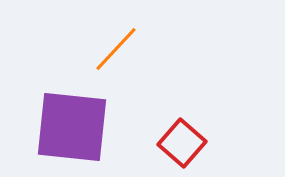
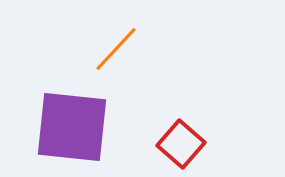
red square: moved 1 px left, 1 px down
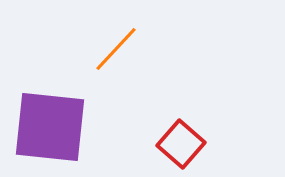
purple square: moved 22 px left
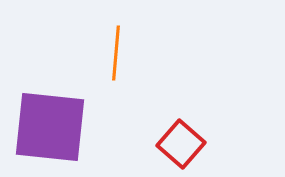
orange line: moved 4 px down; rotated 38 degrees counterclockwise
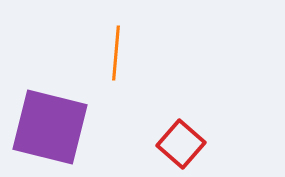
purple square: rotated 8 degrees clockwise
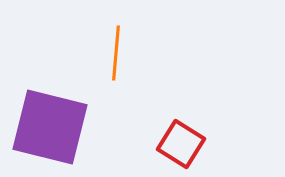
red square: rotated 9 degrees counterclockwise
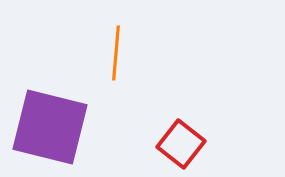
red square: rotated 6 degrees clockwise
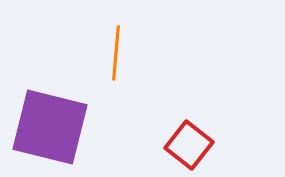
red square: moved 8 px right, 1 px down
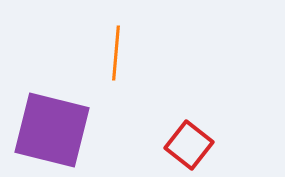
purple square: moved 2 px right, 3 px down
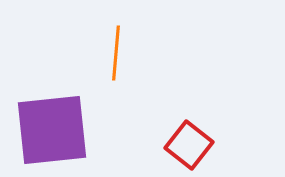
purple square: rotated 20 degrees counterclockwise
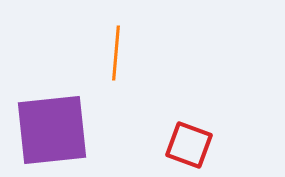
red square: rotated 18 degrees counterclockwise
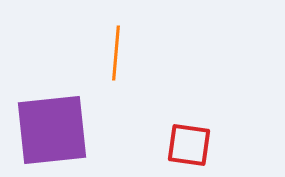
red square: rotated 12 degrees counterclockwise
